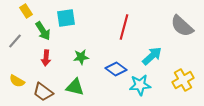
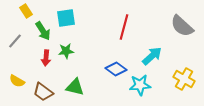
green star: moved 15 px left, 6 px up
yellow cross: moved 1 px right, 1 px up; rotated 30 degrees counterclockwise
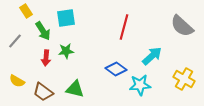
green triangle: moved 2 px down
